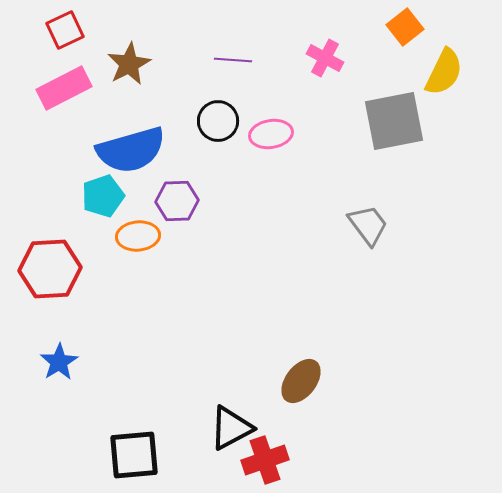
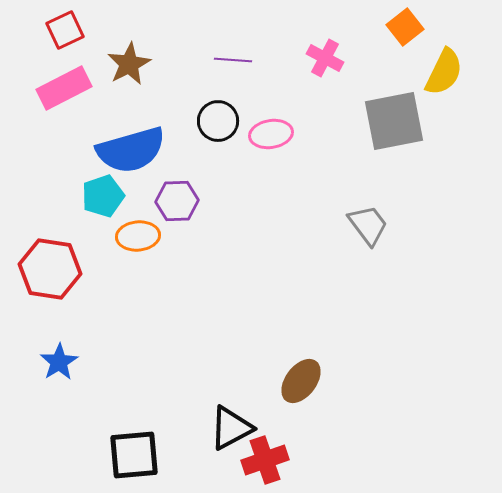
red hexagon: rotated 12 degrees clockwise
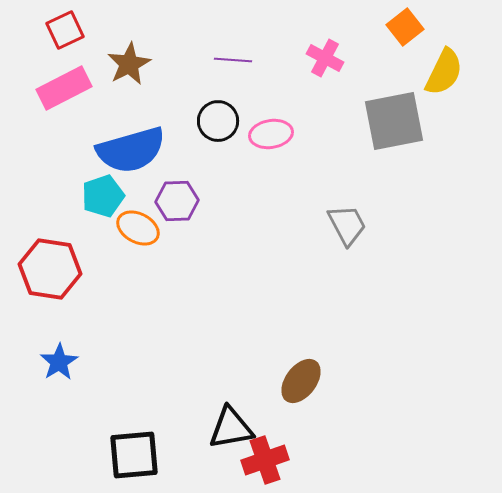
gray trapezoid: moved 21 px left; rotated 9 degrees clockwise
orange ellipse: moved 8 px up; rotated 33 degrees clockwise
black triangle: rotated 18 degrees clockwise
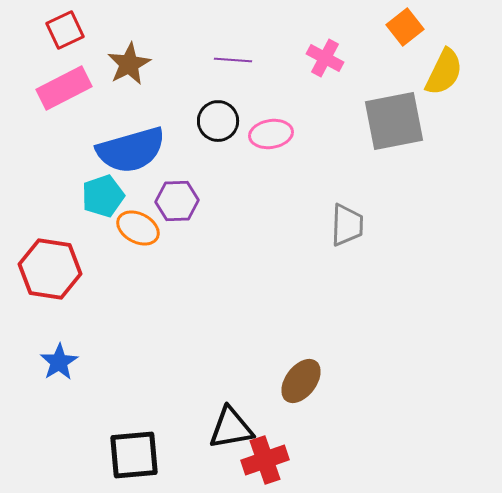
gray trapezoid: rotated 30 degrees clockwise
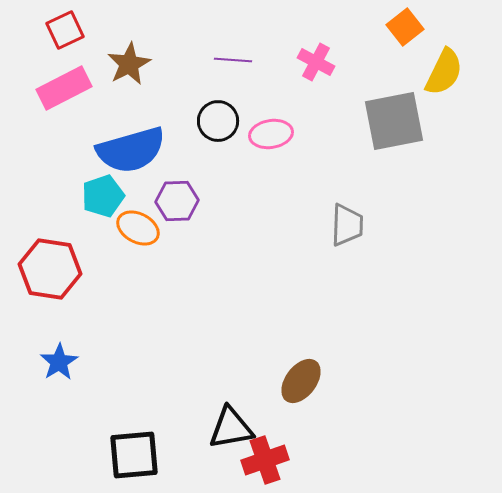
pink cross: moved 9 px left, 4 px down
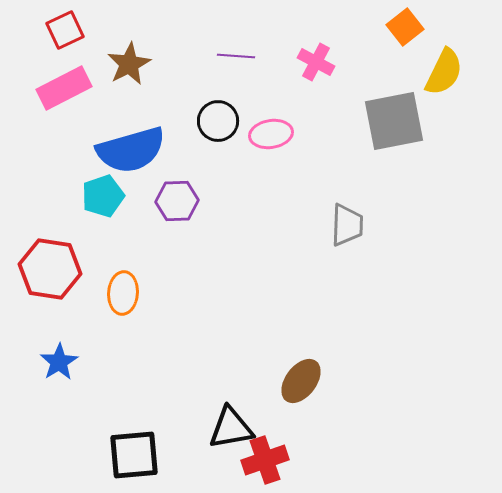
purple line: moved 3 px right, 4 px up
orange ellipse: moved 15 px left, 65 px down; rotated 66 degrees clockwise
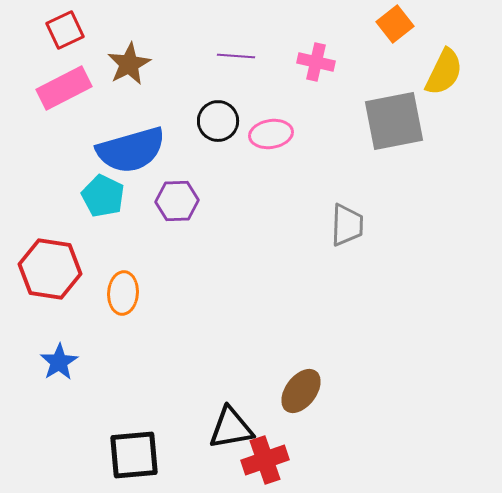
orange square: moved 10 px left, 3 px up
pink cross: rotated 15 degrees counterclockwise
cyan pentagon: rotated 27 degrees counterclockwise
brown ellipse: moved 10 px down
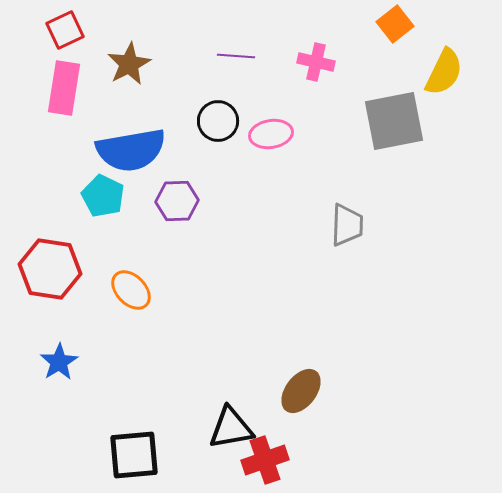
pink rectangle: rotated 54 degrees counterclockwise
blue semicircle: rotated 6 degrees clockwise
orange ellipse: moved 8 px right, 3 px up; rotated 48 degrees counterclockwise
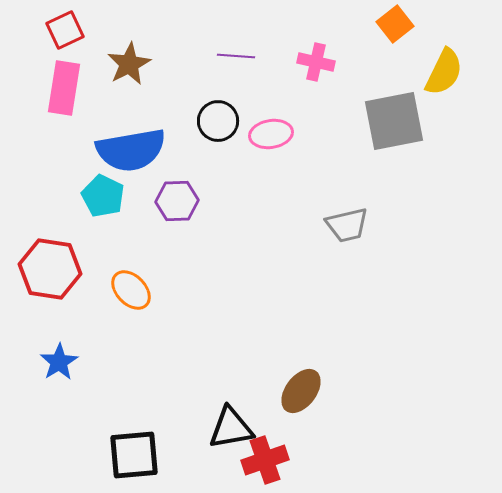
gray trapezoid: rotated 75 degrees clockwise
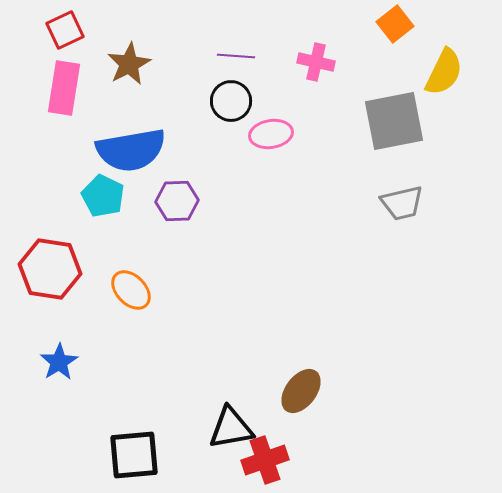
black circle: moved 13 px right, 20 px up
gray trapezoid: moved 55 px right, 22 px up
